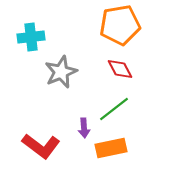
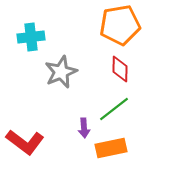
red diamond: rotated 28 degrees clockwise
red L-shape: moved 16 px left, 4 px up
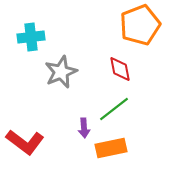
orange pentagon: moved 20 px right; rotated 12 degrees counterclockwise
red diamond: rotated 12 degrees counterclockwise
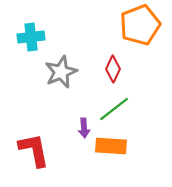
red diamond: moved 7 px left; rotated 36 degrees clockwise
red L-shape: moved 9 px right, 8 px down; rotated 138 degrees counterclockwise
orange rectangle: moved 2 px up; rotated 16 degrees clockwise
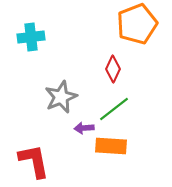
orange pentagon: moved 3 px left, 1 px up
gray star: moved 25 px down
purple arrow: rotated 90 degrees clockwise
red L-shape: moved 11 px down
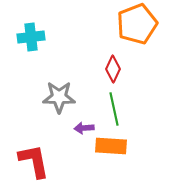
gray star: moved 2 px left; rotated 24 degrees clockwise
green line: rotated 64 degrees counterclockwise
